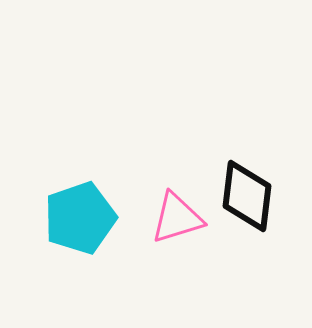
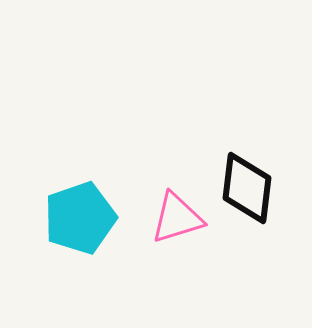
black diamond: moved 8 px up
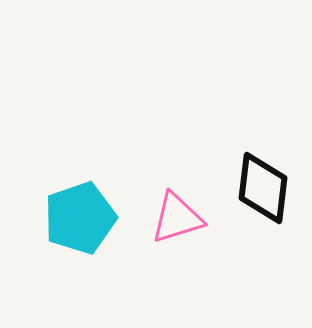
black diamond: moved 16 px right
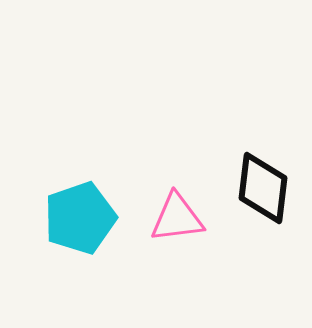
pink triangle: rotated 10 degrees clockwise
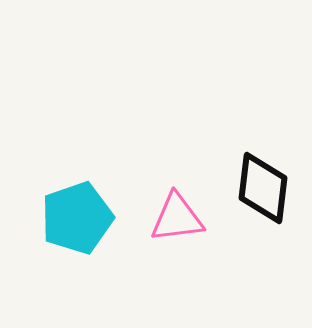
cyan pentagon: moved 3 px left
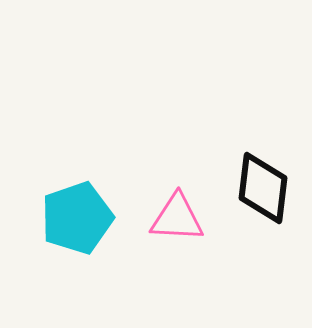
pink triangle: rotated 10 degrees clockwise
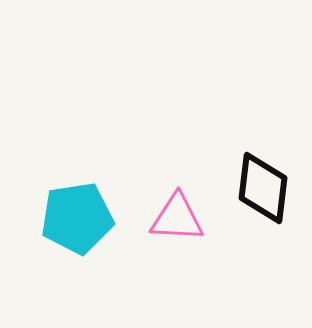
cyan pentagon: rotated 10 degrees clockwise
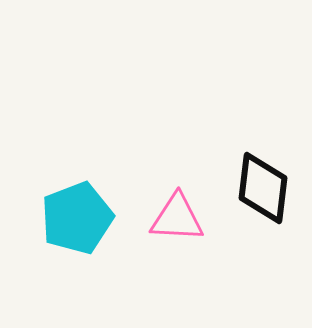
cyan pentagon: rotated 12 degrees counterclockwise
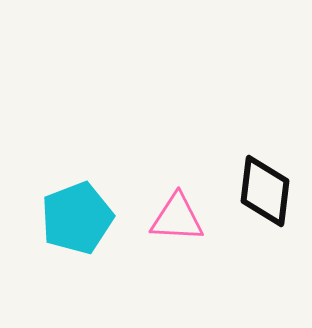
black diamond: moved 2 px right, 3 px down
